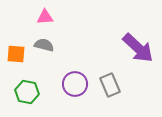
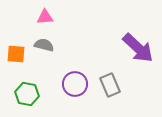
green hexagon: moved 2 px down
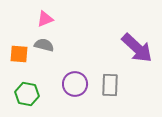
pink triangle: moved 2 px down; rotated 18 degrees counterclockwise
purple arrow: moved 1 px left
orange square: moved 3 px right
gray rectangle: rotated 25 degrees clockwise
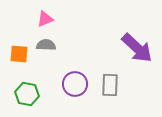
gray semicircle: moved 2 px right; rotated 12 degrees counterclockwise
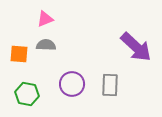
purple arrow: moved 1 px left, 1 px up
purple circle: moved 3 px left
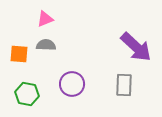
gray rectangle: moved 14 px right
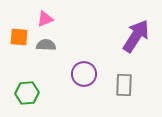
purple arrow: moved 11 px up; rotated 100 degrees counterclockwise
orange square: moved 17 px up
purple circle: moved 12 px right, 10 px up
green hexagon: moved 1 px up; rotated 15 degrees counterclockwise
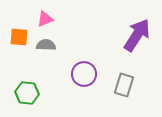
purple arrow: moved 1 px right, 1 px up
gray rectangle: rotated 15 degrees clockwise
green hexagon: rotated 10 degrees clockwise
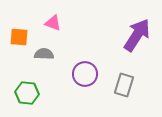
pink triangle: moved 8 px right, 4 px down; rotated 42 degrees clockwise
gray semicircle: moved 2 px left, 9 px down
purple circle: moved 1 px right
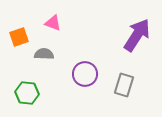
orange square: rotated 24 degrees counterclockwise
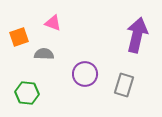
purple arrow: rotated 20 degrees counterclockwise
